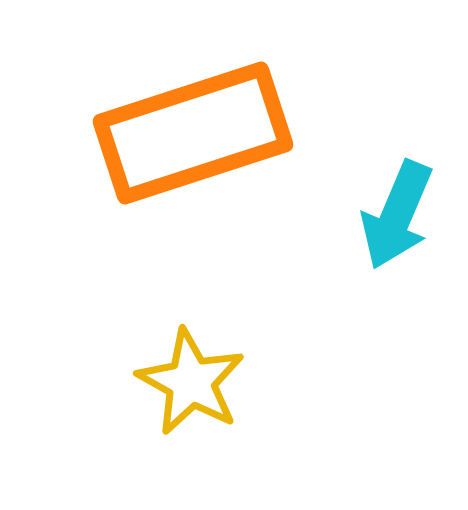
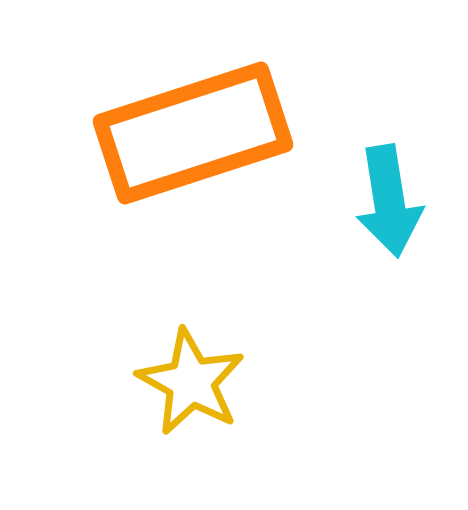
cyan arrow: moved 8 px left, 14 px up; rotated 32 degrees counterclockwise
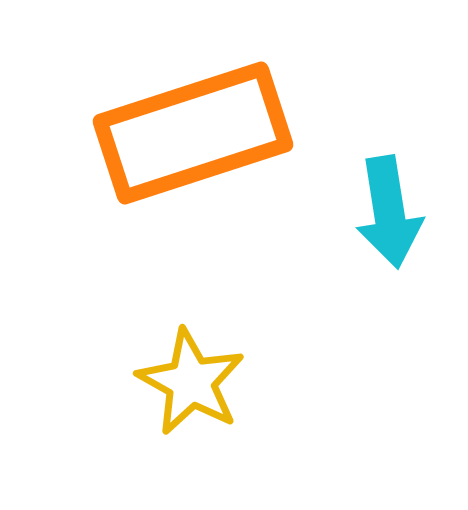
cyan arrow: moved 11 px down
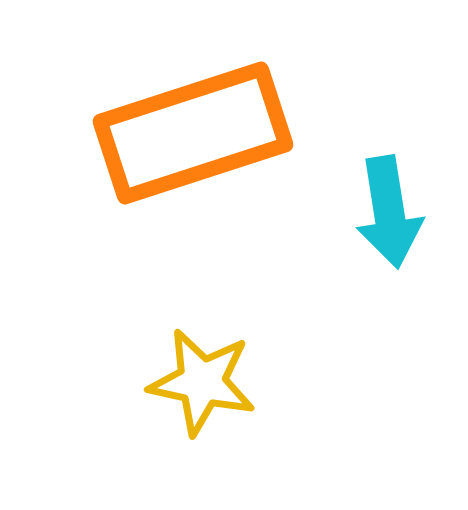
yellow star: moved 11 px right; rotated 17 degrees counterclockwise
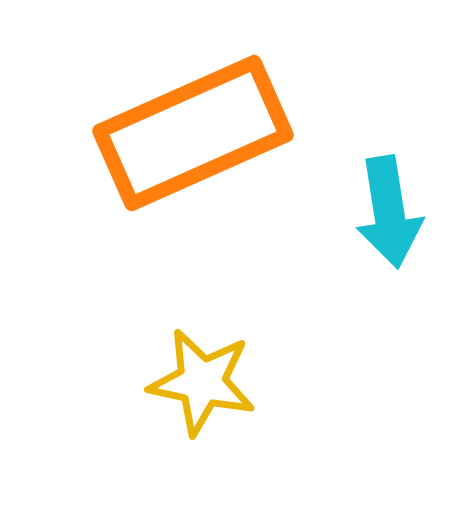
orange rectangle: rotated 6 degrees counterclockwise
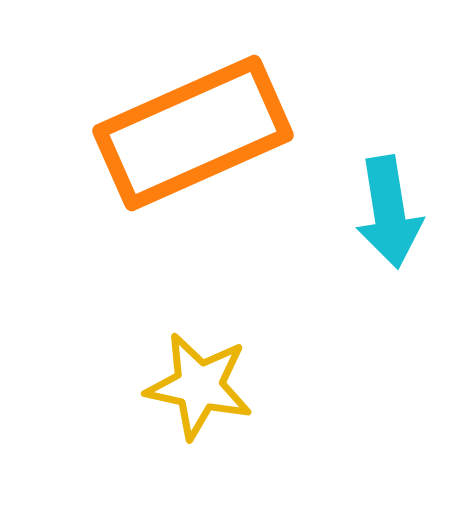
yellow star: moved 3 px left, 4 px down
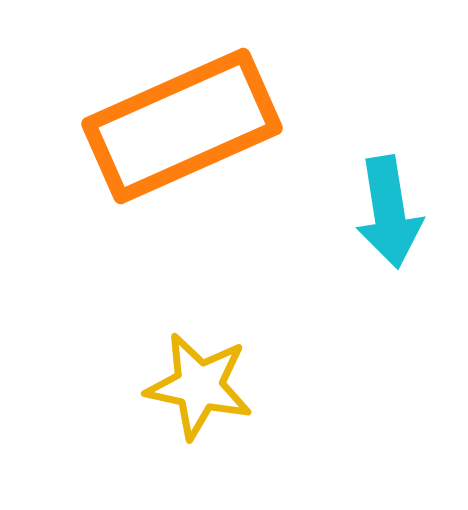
orange rectangle: moved 11 px left, 7 px up
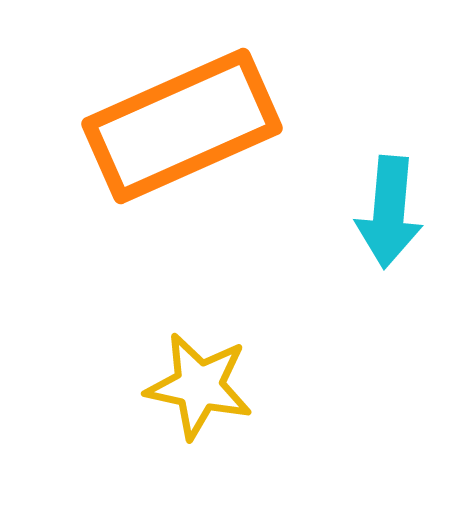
cyan arrow: rotated 14 degrees clockwise
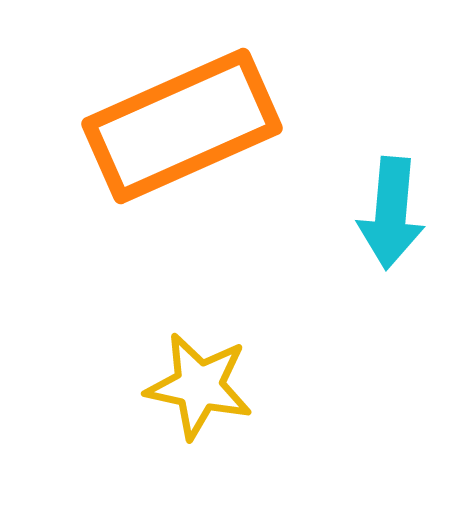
cyan arrow: moved 2 px right, 1 px down
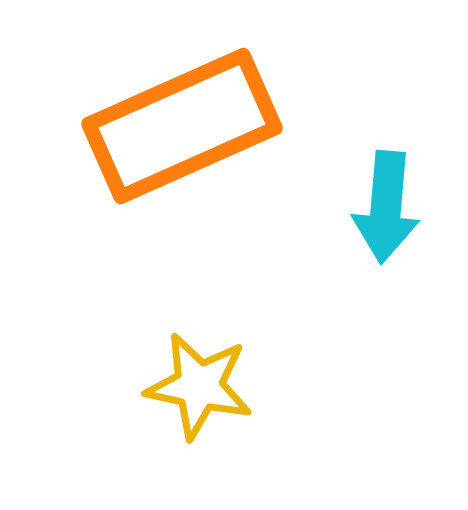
cyan arrow: moved 5 px left, 6 px up
